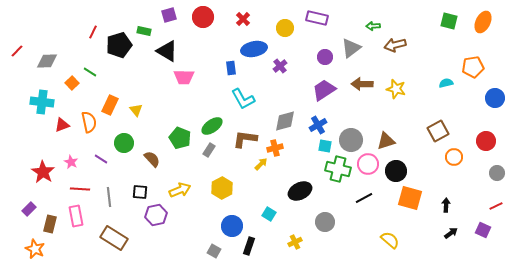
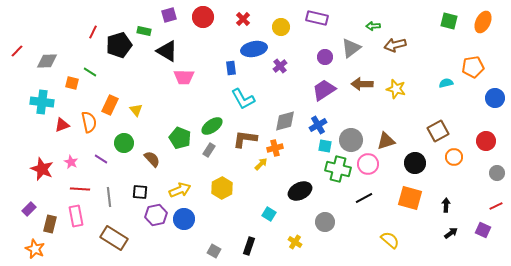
yellow circle at (285, 28): moved 4 px left, 1 px up
orange square at (72, 83): rotated 32 degrees counterclockwise
black circle at (396, 171): moved 19 px right, 8 px up
red star at (43, 172): moved 1 px left, 3 px up; rotated 10 degrees counterclockwise
blue circle at (232, 226): moved 48 px left, 7 px up
yellow cross at (295, 242): rotated 32 degrees counterclockwise
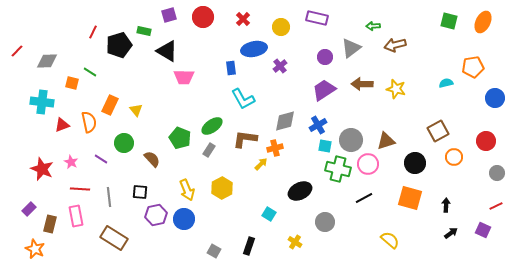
yellow arrow at (180, 190): moved 7 px right; rotated 90 degrees clockwise
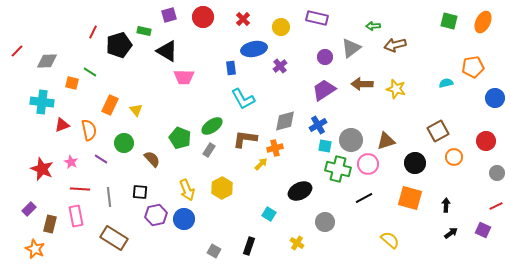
orange semicircle at (89, 122): moved 8 px down
yellow cross at (295, 242): moved 2 px right, 1 px down
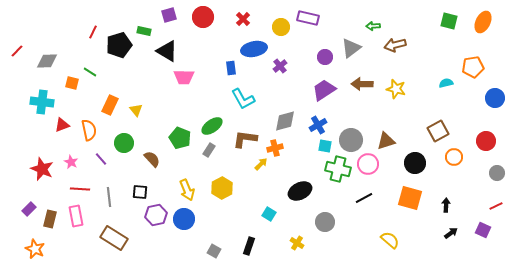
purple rectangle at (317, 18): moved 9 px left
purple line at (101, 159): rotated 16 degrees clockwise
brown rectangle at (50, 224): moved 5 px up
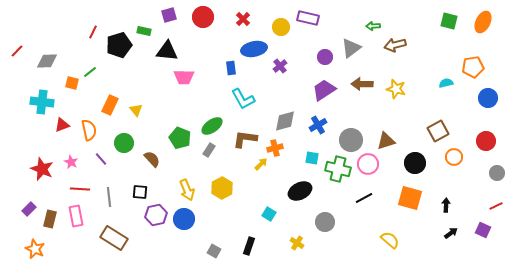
black triangle at (167, 51): rotated 25 degrees counterclockwise
green line at (90, 72): rotated 72 degrees counterclockwise
blue circle at (495, 98): moved 7 px left
cyan square at (325, 146): moved 13 px left, 12 px down
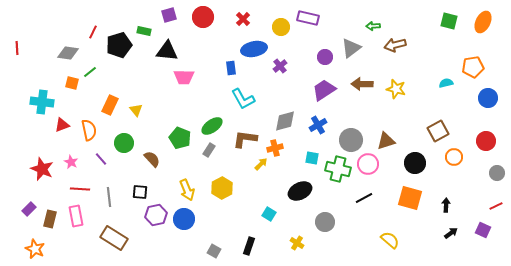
red line at (17, 51): moved 3 px up; rotated 48 degrees counterclockwise
gray diamond at (47, 61): moved 21 px right, 8 px up; rotated 10 degrees clockwise
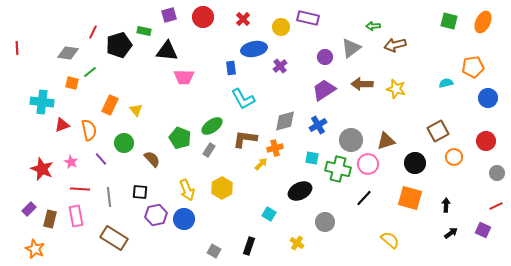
black line at (364, 198): rotated 18 degrees counterclockwise
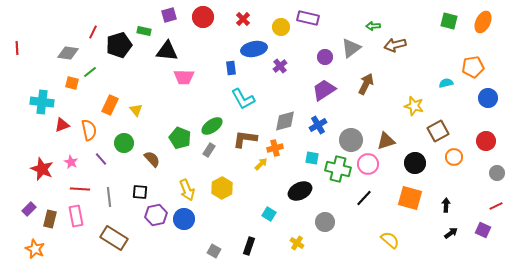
brown arrow at (362, 84): moved 4 px right; rotated 115 degrees clockwise
yellow star at (396, 89): moved 18 px right, 17 px down
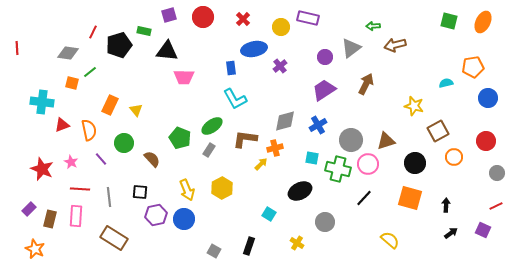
cyan L-shape at (243, 99): moved 8 px left
pink rectangle at (76, 216): rotated 15 degrees clockwise
